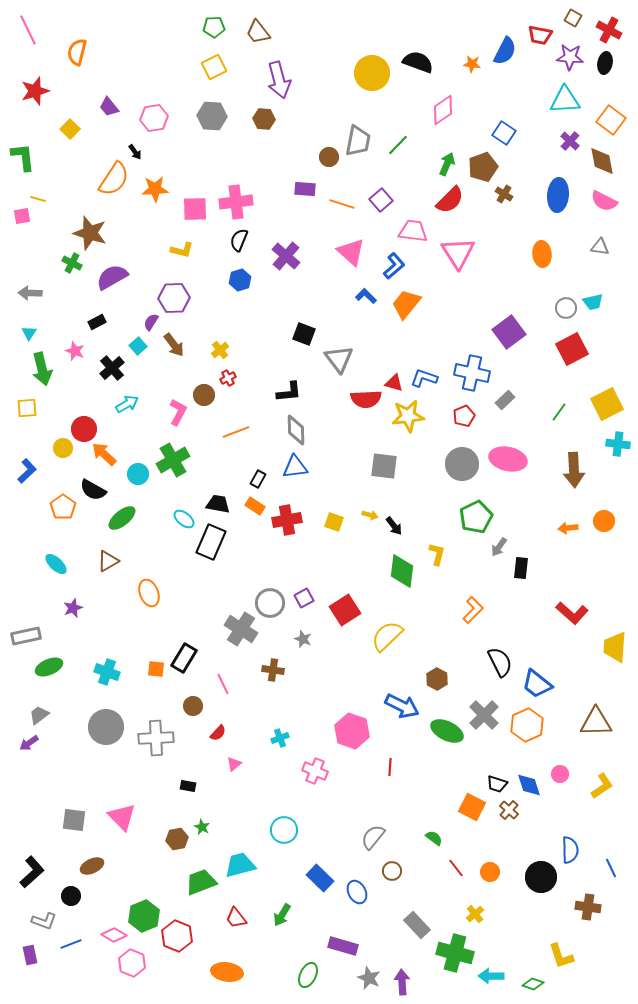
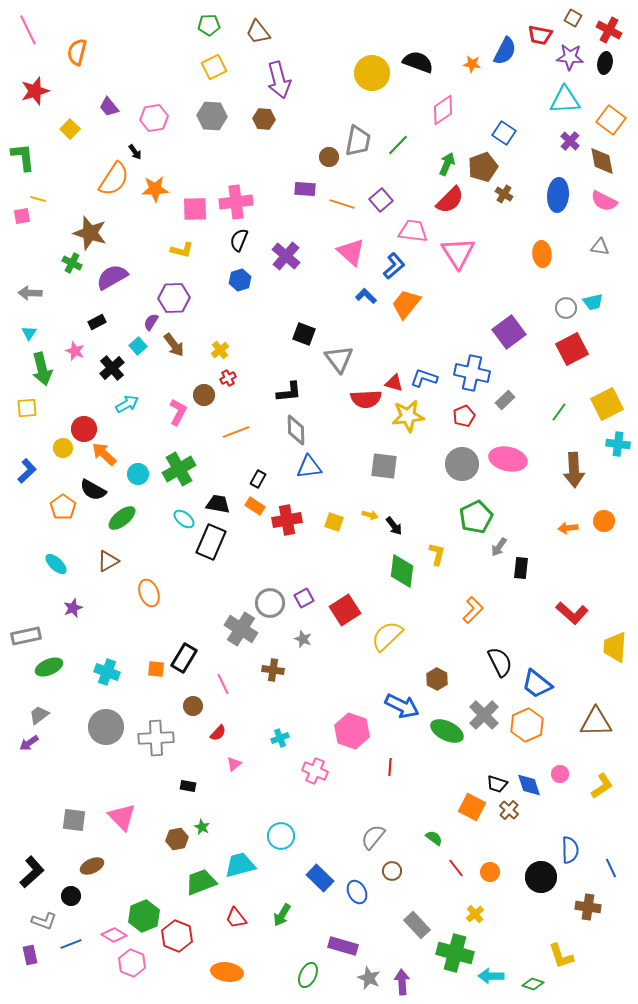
green pentagon at (214, 27): moved 5 px left, 2 px up
green cross at (173, 460): moved 6 px right, 9 px down
blue triangle at (295, 467): moved 14 px right
cyan circle at (284, 830): moved 3 px left, 6 px down
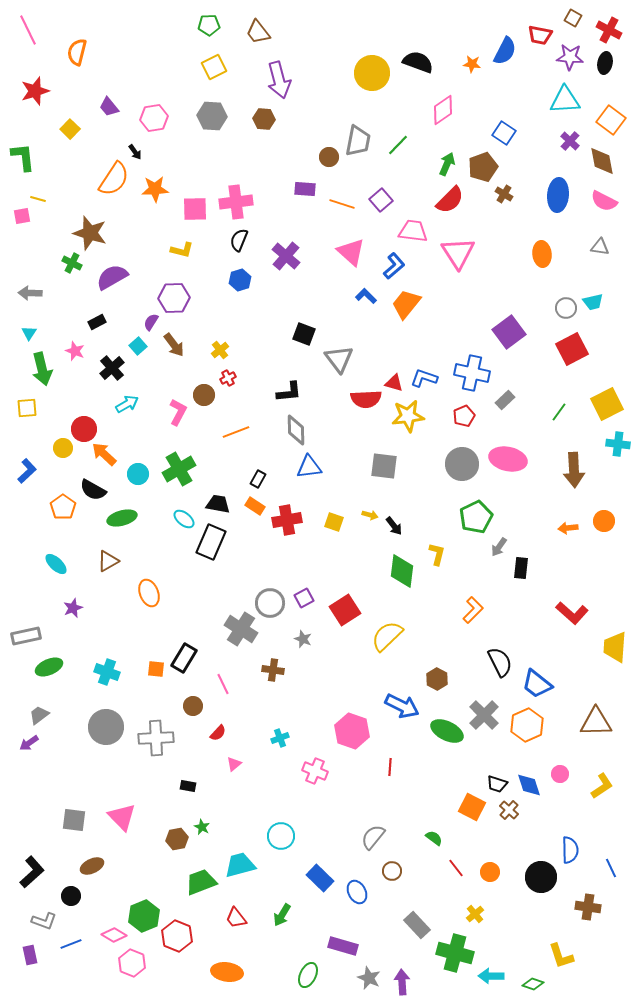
green ellipse at (122, 518): rotated 24 degrees clockwise
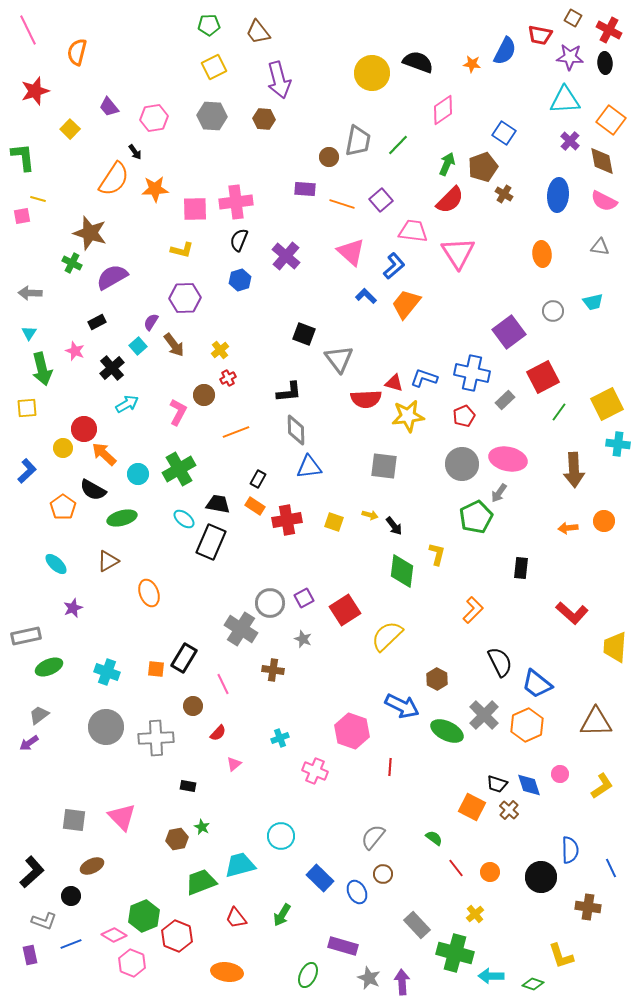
black ellipse at (605, 63): rotated 15 degrees counterclockwise
purple hexagon at (174, 298): moved 11 px right
gray circle at (566, 308): moved 13 px left, 3 px down
red square at (572, 349): moved 29 px left, 28 px down
gray arrow at (499, 547): moved 54 px up
brown circle at (392, 871): moved 9 px left, 3 px down
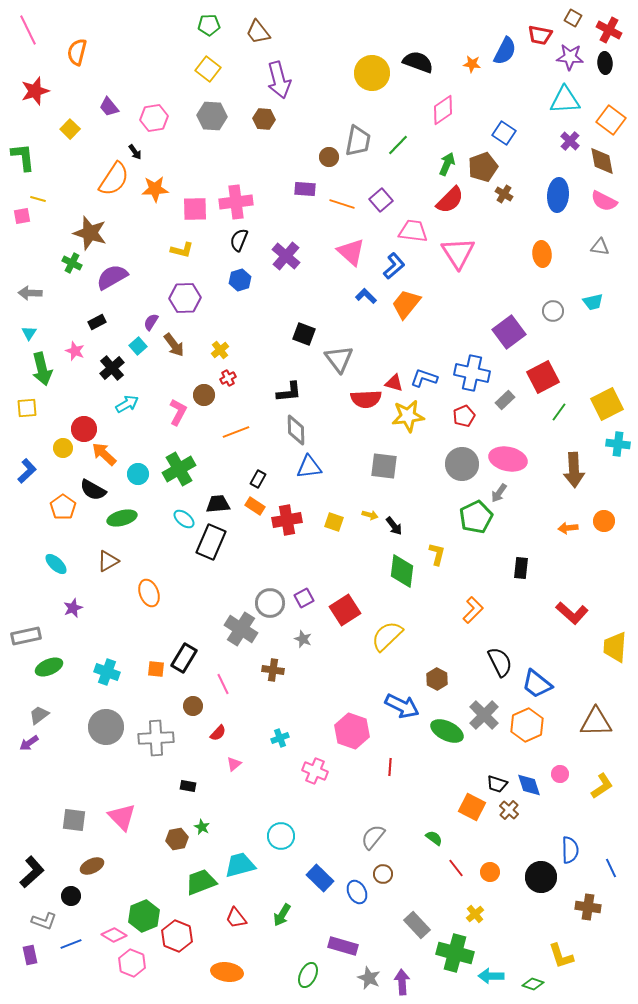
yellow square at (214, 67): moved 6 px left, 2 px down; rotated 25 degrees counterclockwise
black trapezoid at (218, 504): rotated 15 degrees counterclockwise
